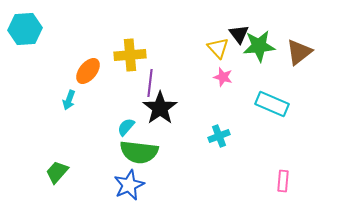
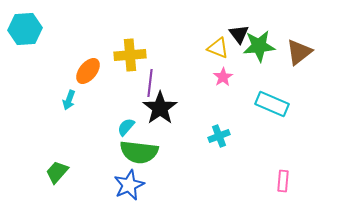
yellow triangle: rotated 25 degrees counterclockwise
pink star: rotated 24 degrees clockwise
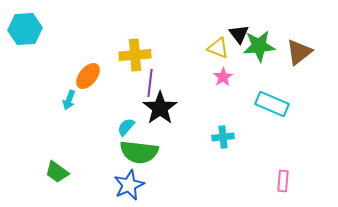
yellow cross: moved 5 px right
orange ellipse: moved 5 px down
cyan cross: moved 4 px right, 1 px down; rotated 15 degrees clockwise
green trapezoid: rotated 95 degrees counterclockwise
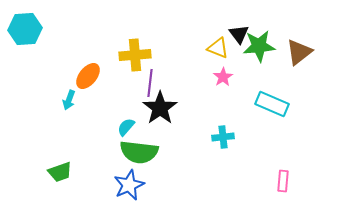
green trapezoid: moved 3 px right; rotated 55 degrees counterclockwise
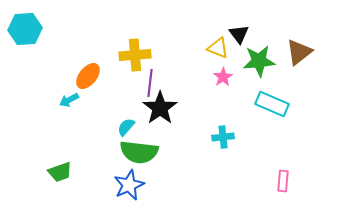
green star: moved 15 px down
cyan arrow: rotated 42 degrees clockwise
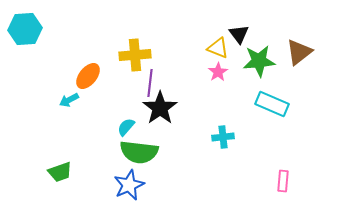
pink star: moved 5 px left, 5 px up
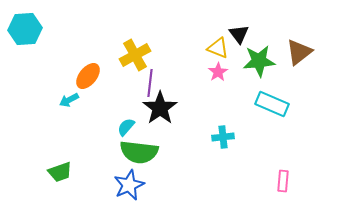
yellow cross: rotated 24 degrees counterclockwise
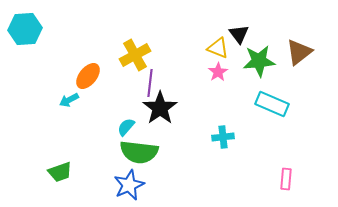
pink rectangle: moved 3 px right, 2 px up
